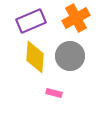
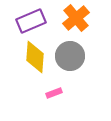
orange cross: rotated 12 degrees counterclockwise
pink rectangle: rotated 35 degrees counterclockwise
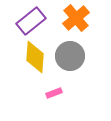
purple rectangle: rotated 16 degrees counterclockwise
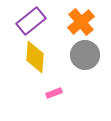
orange cross: moved 5 px right, 4 px down
gray circle: moved 15 px right, 1 px up
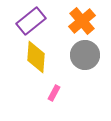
orange cross: moved 1 px right, 1 px up
yellow diamond: moved 1 px right
pink rectangle: rotated 42 degrees counterclockwise
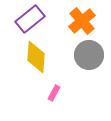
purple rectangle: moved 1 px left, 2 px up
gray circle: moved 4 px right
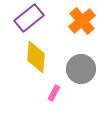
purple rectangle: moved 1 px left, 1 px up
gray circle: moved 8 px left, 14 px down
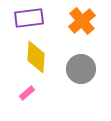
purple rectangle: rotated 32 degrees clockwise
pink rectangle: moved 27 px left; rotated 21 degrees clockwise
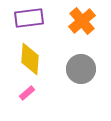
yellow diamond: moved 6 px left, 2 px down
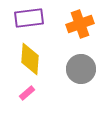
orange cross: moved 2 px left, 3 px down; rotated 20 degrees clockwise
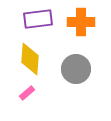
purple rectangle: moved 9 px right, 1 px down
orange cross: moved 1 px right, 2 px up; rotated 20 degrees clockwise
gray circle: moved 5 px left
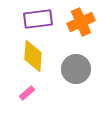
orange cross: rotated 24 degrees counterclockwise
yellow diamond: moved 3 px right, 3 px up
